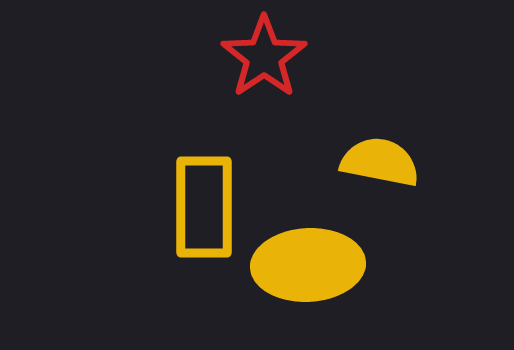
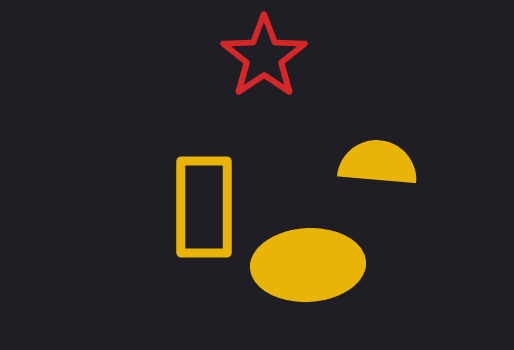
yellow semicircle: moved 2 px left, 1 px down; rotated 6 degrees counterclockwise
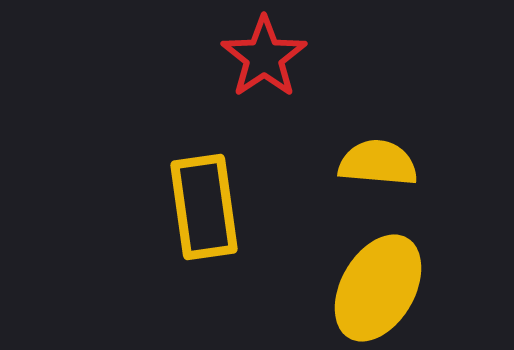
yellow rectangle: rotated 8 degrees counterclockwise
yellow ellipse: moved 70 px right, 23 px down; rotated 57 degrees counterclockwise
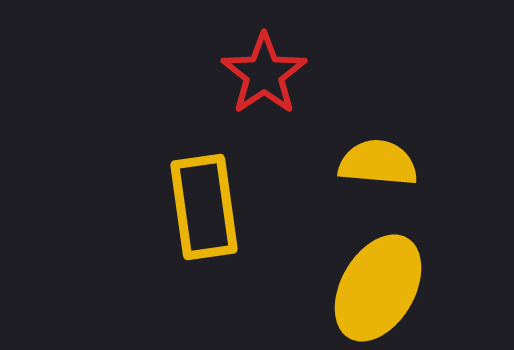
red star: moved 17 px down
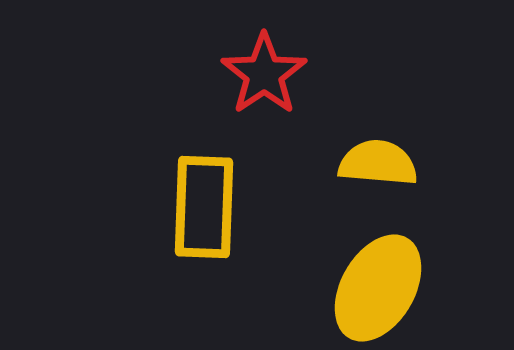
yellow rectangle: rotated 10 degrees clockwise
